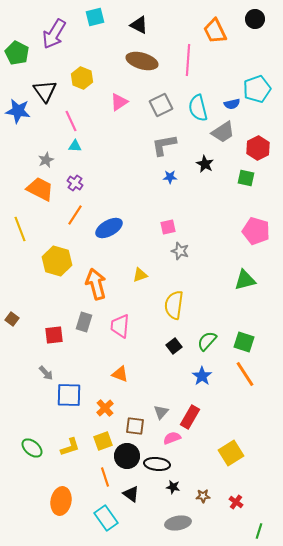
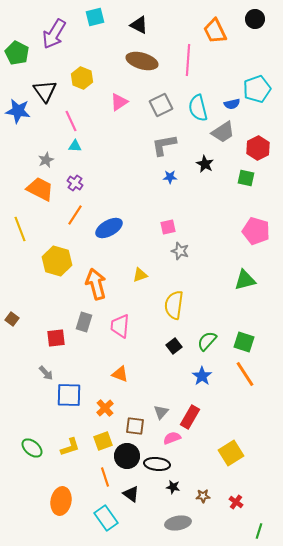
red square at (54, 335): moved 2 px right, 3 px down
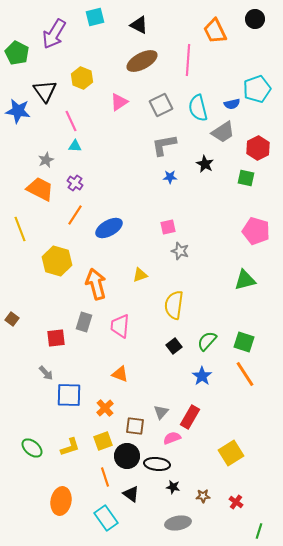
brown ellipse at (142, 61): rotated 44 degrees counterclockwise
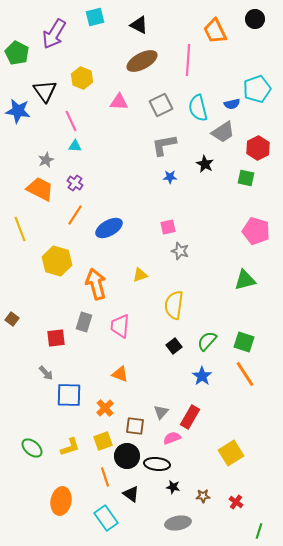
pink triangle at (119, 102): rotated 36 degrees clockwise
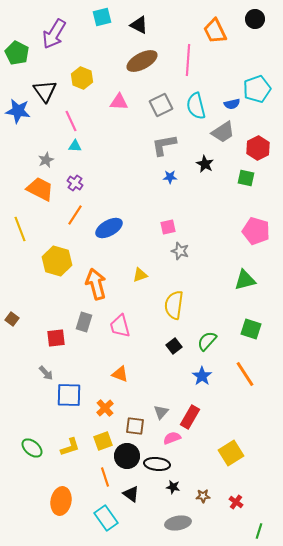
cyan square at (95, 17): moved 7 px right
cyan semicircle at (198, 108): moved 2 px left, 2 px up
pink trapezoid at (120, 326): rotated 20 degrees counterclockwise
green square at (244, 342): moved 7 px right, 13 px up
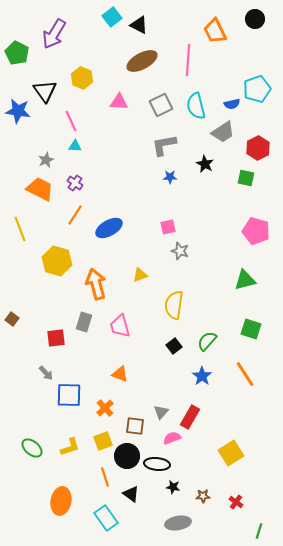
cyan square at (102, 17): moved 10 px right; rotated 24 degrees counterclockwise
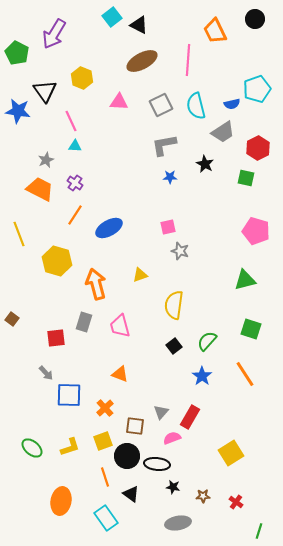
yellow line at (20, 229): moved 1 px left, 5 px down
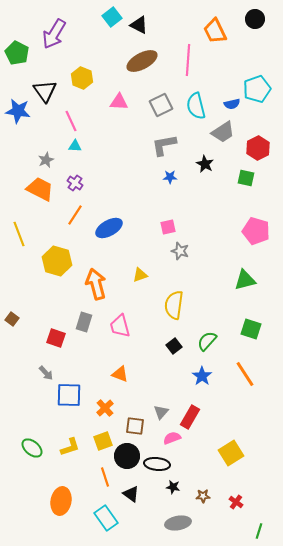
red square at (56, 338): rotated 24 degrees clockwise
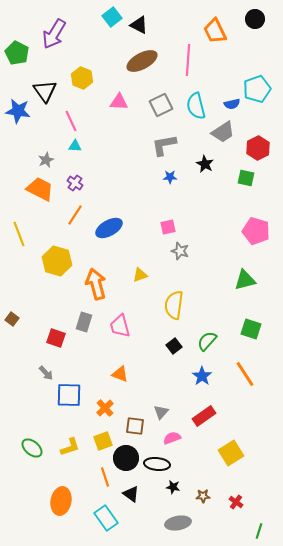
red rectangle at (190, 417): moved 14 px right, 1 px up; rotated 25 degrees clockwise
black circle at (127, 456): moved 1 px left, 2 px down
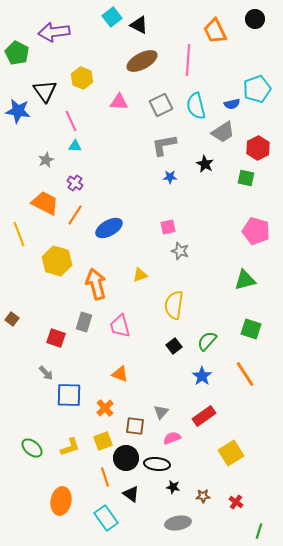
purple arrow at (54, 34): moved 2 px up; rotated 52 degrees clockwise
orange trapezoid at (40, 189): moved 5 px right, 14 px down
